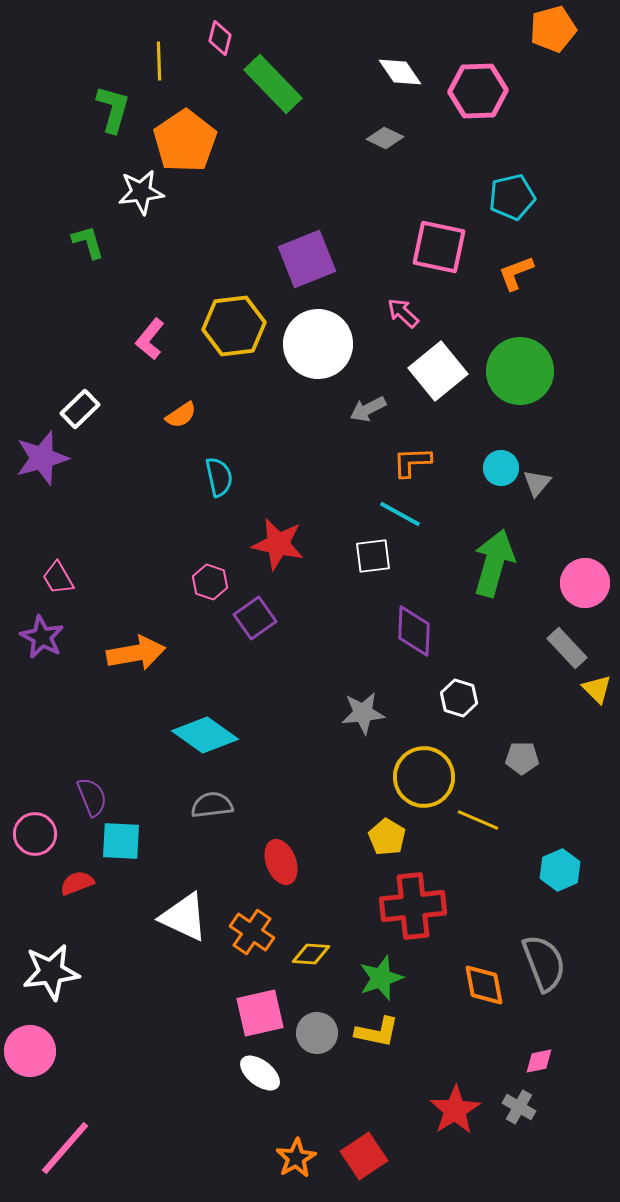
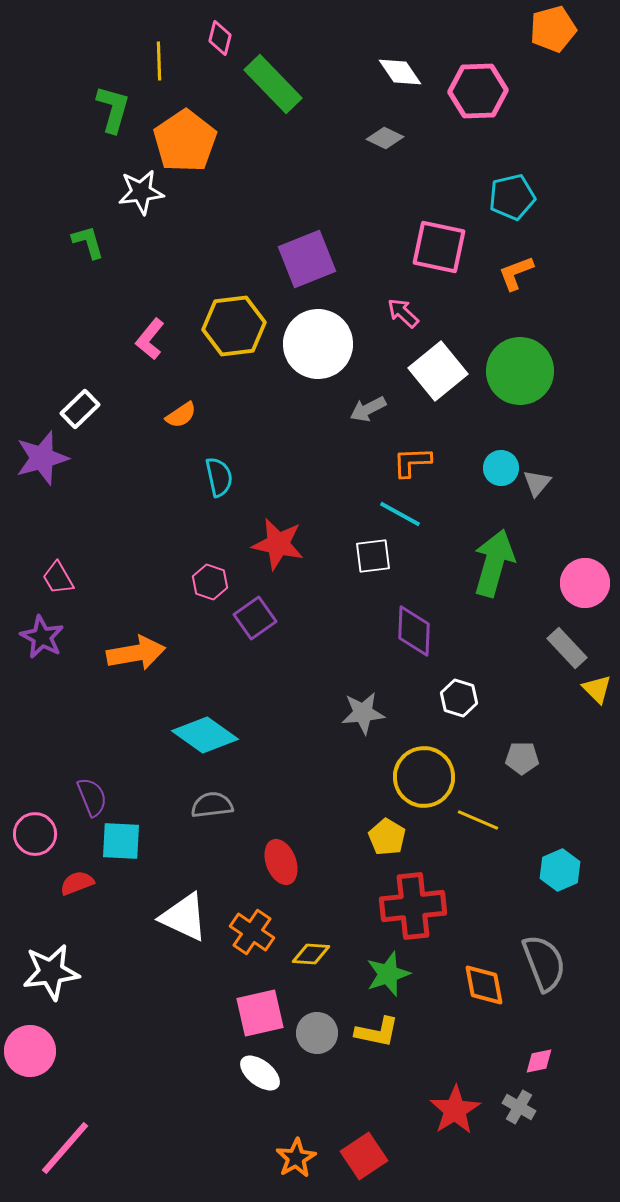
green star at (381, 978): moved 7 px right, 4 px up
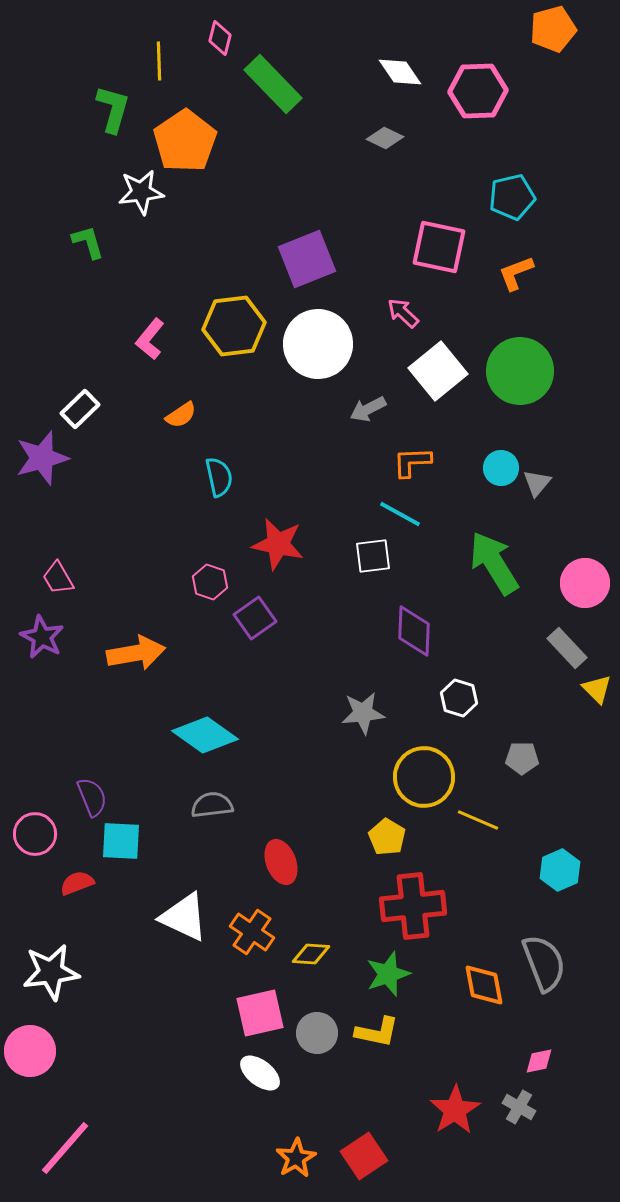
green arrow at (494, 563): rotated 48 degrees counterclockwise
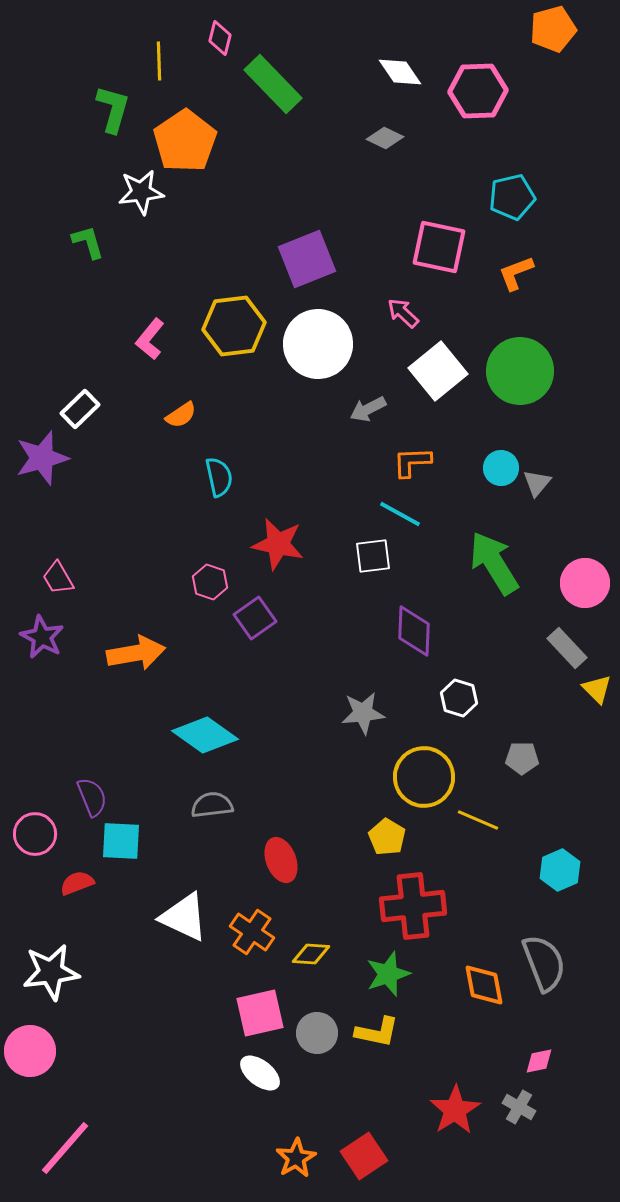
red ellipse at (281, 862): moved 2 px up
